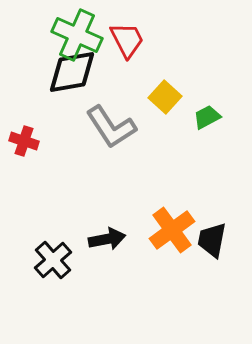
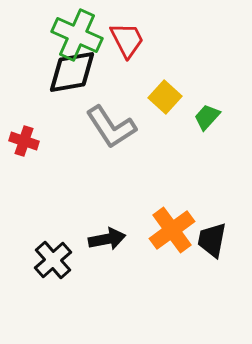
green trapezoid: rotated 20 degrees counterclockwise
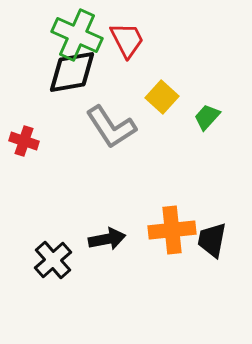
yellow square: moved 3 px left
orange cross: rotated 30 degrees clockwise
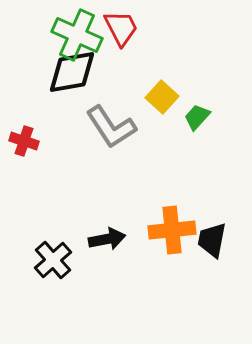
red trapezoid: moved 6 px left, 12 px up
green trapezoid: moved 10 px left
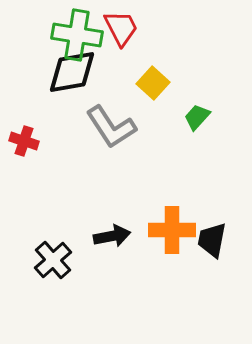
green cross: rotated 15 degrees counterclockwise
yellow square: moved 9 px left, 14 px up
orange cross: rotated 6 degrees clockwise
black arrow: moved 5 px right, 3 px up
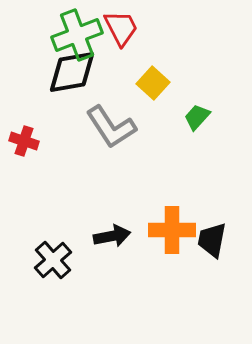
green cross: rotated 30 degrees counterclockwise
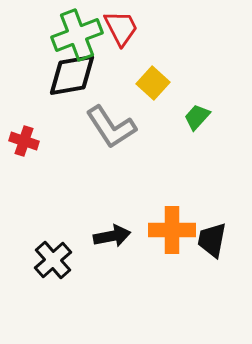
black diamond: moved 3 px down
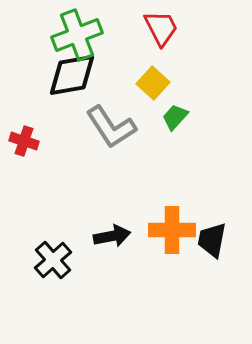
red trapezoid: moved 40 px right
green trapezoid: moved 22 px left
